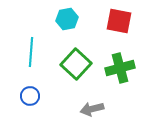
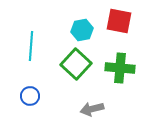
cyan hexagon: moved 15 px right, 11 px down
cyan line: moved 6 px up
green cross: rotated 20 degrees clockwise
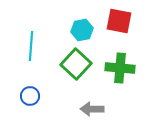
gray arrow: rotated 15 degrees clockwise
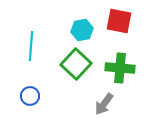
gray arrow: moved 12 px right, 5 px up; rotated 55 degrees counterclockwise
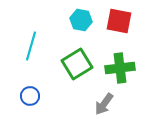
cyan hexagon: moved 1 px left, 10 px up; rotated 20 degrees clockwise
cyan line: rotated 12 degrees clockwise
green square: moved 1 px right; rotated 16 degrees clockwise
green cross: rotated 12 degrees counterclockwise
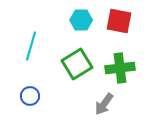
cyan hexagon: rotated 10 degrees counterclockwise
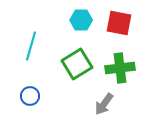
red square: moved 2 px down
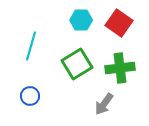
red square: rotated 24 degrees clockwise
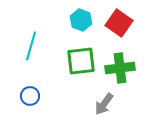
cyan hexagon: rotated 20 degrees clockwise
green square: moved 4 px right, 3 px up; rotated 24 degrees clockwise
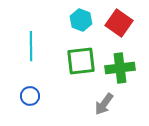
cyan line: rotated 16 degrees counterclockwise
